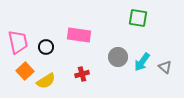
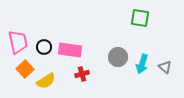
green square: moved 2 px right
pink rectangle: moved 9 px left, 15 px down
black circle: moved 2 px left
cyan arrow: moved 2 px down; rotated 18 degrees counterclockwise
orange square: moved 2 px up
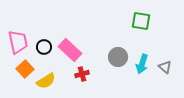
green square: moved 1 px right, 3 px down
pink rectangle: rotated 35 degrees clockwise
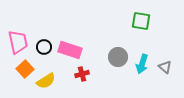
pink rectangle: rotated 25 degrees counterclockwise
